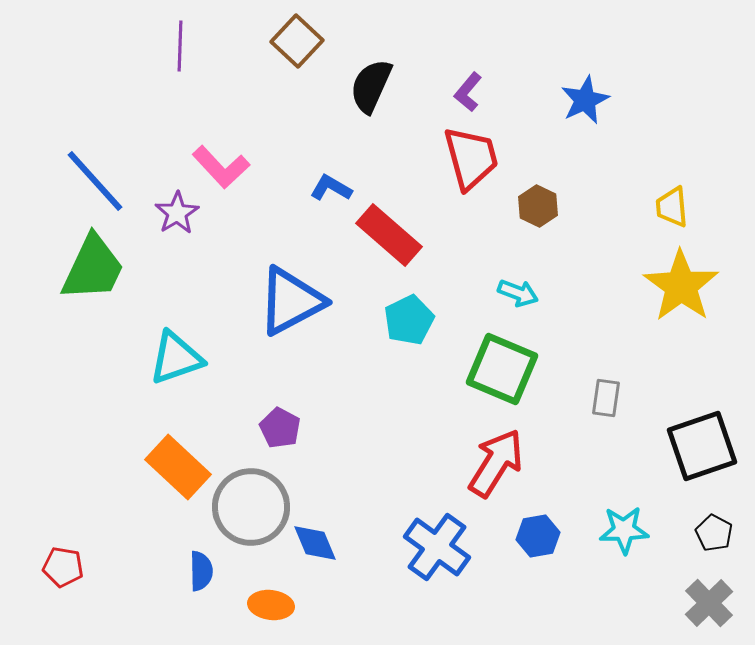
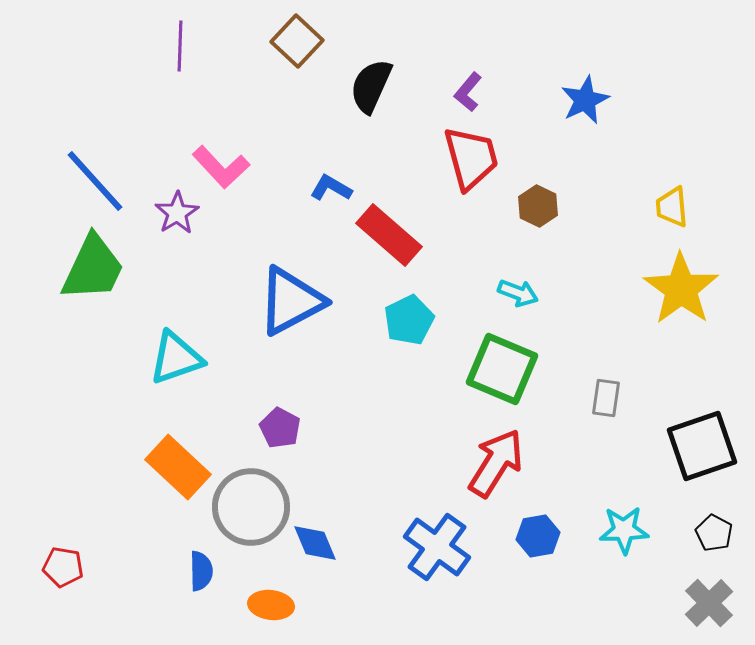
yellow star: moved 3 px down
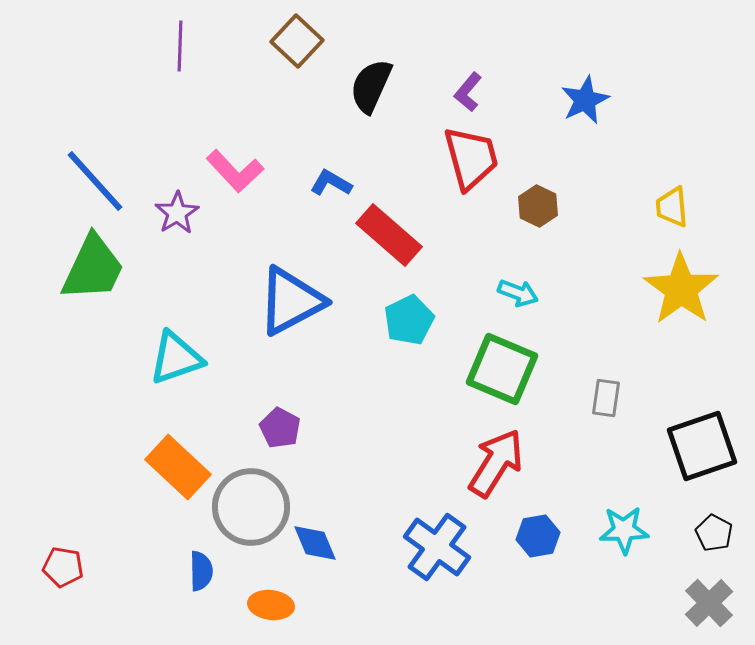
pink L-shape: moved 14 px right, 4 px down
blue L-shape: moved 5 px up
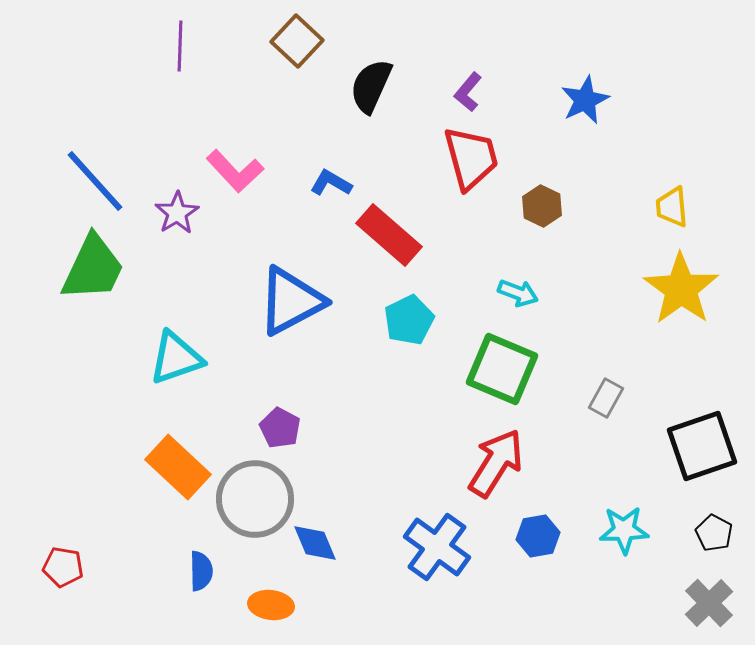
brown hexagon: moved 4 px right
gray rectangle: rotated 21 degrees clockwise
gray circle: moved 4 px right, 8 px up
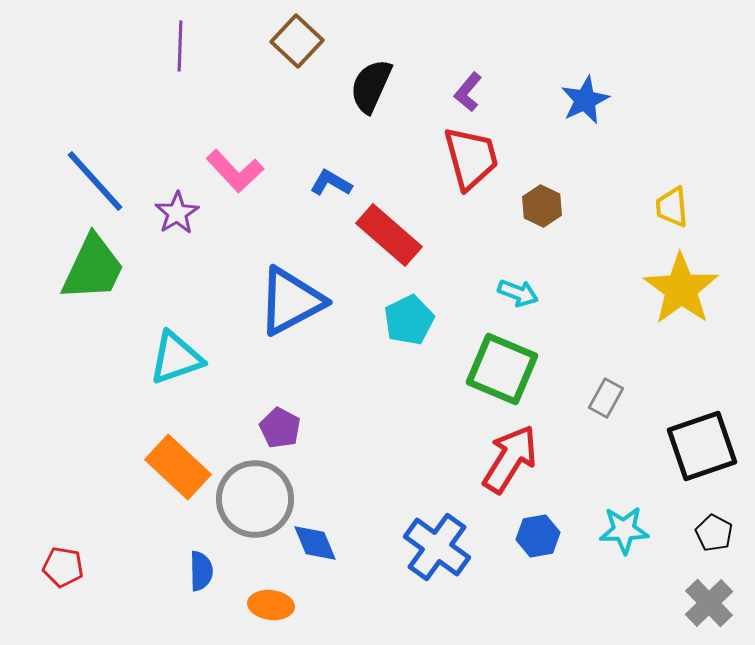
red arrow: moved 14 px right, 4 px up
